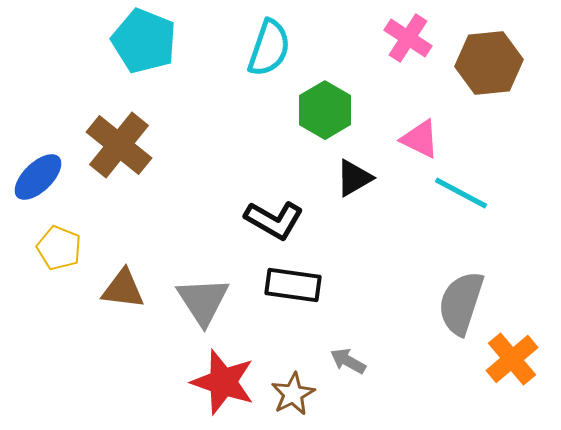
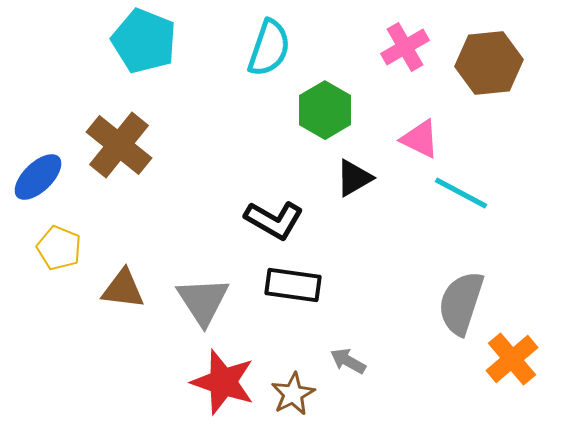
pink cross: moved 3 px left, 9 px down; rotated 27 degrees clockwise
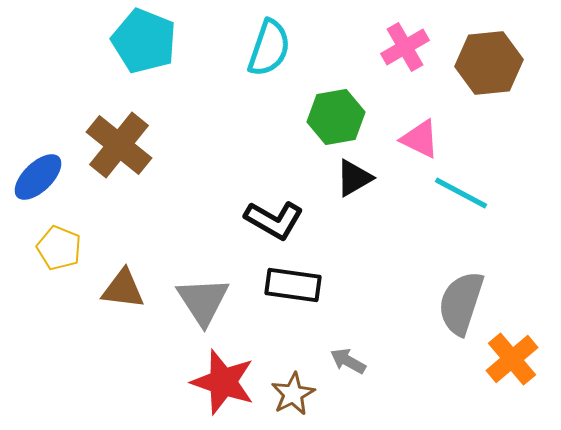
green hexagon: moved 11 px right, 7 px down; rotated 20 degrees clockwise
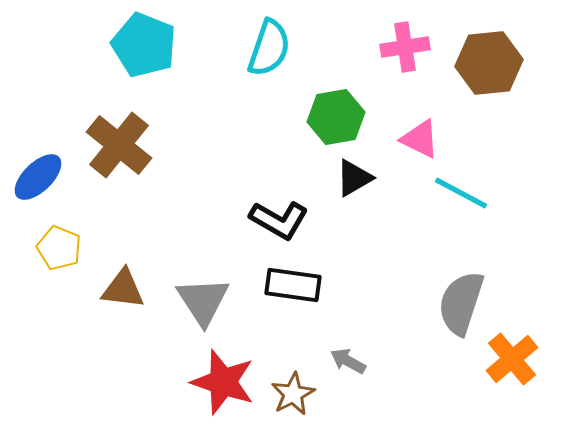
cyan pentagon: moved 4 px down
pink cross: rotated 21 degrees clockwise
black L-shape: moved 5 px right
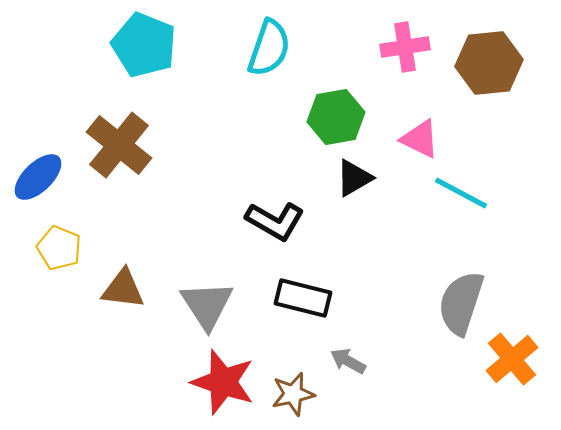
black L-shape: moved 4 px left, 1 px down
black rectangle: moved 10 px right, 13 px down; rotated 6 degrees clockwise
gray triangle: moved 4 px right, 4 px down
brown star: rotated 15 degrees clockwise
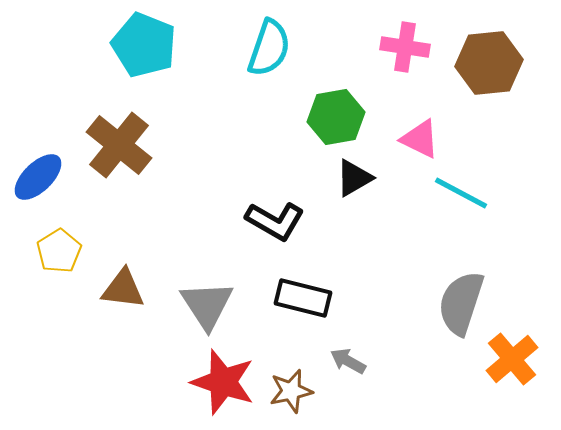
pink cross: rotated 18 degrees clockwise
yellow pentagon: moved 3 px down; rotated 18 degrees clockwise
brown star: moved 2 px left, 3 px up
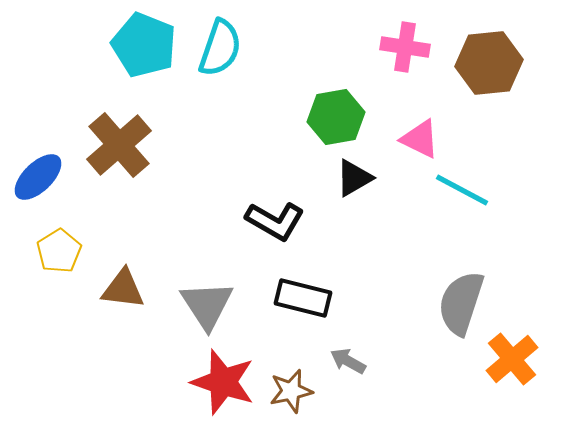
cyan semicircle: moved 49 px left
brown cross: rotated 10 degrees clockwise
cyan line: moved 1 px right, 3 px up
